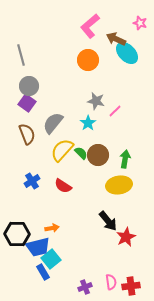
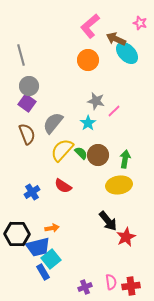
pink line: moved 1 px left
blue cross: moved 11 px down
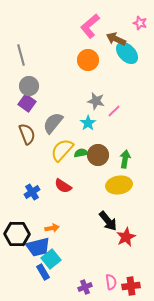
green semicircle: rotated 56 degrees counterclockwise
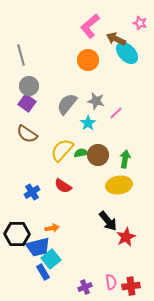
pink line: moved 2 px right, 2 px down
gray semicircle: moved 14 px right, 19 px up
brown semicircle: rotated 145 degrees clockwise
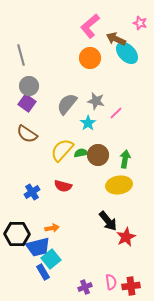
orange circle: moved 2 px right, 2 px up
red semicircle: rotated 18 degrees counterclockwise
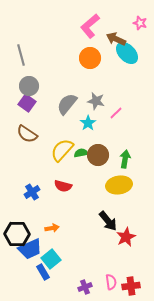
blue trapezoid: moved 8 px left, 2 px down; rotated 10 degrees counterclockwise
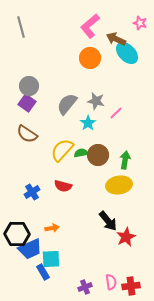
gray line: moved 28 px up
green arrow: moved 1 px down
cyan square: rotated 36 degrees clockwise
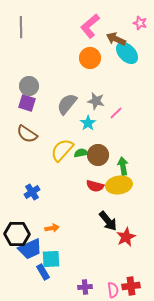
gray line: rotated 15 degrees clockwise
purple square: rotated 18 degrees counterclockwise
green arrow: moved 2 px left, 6 px down; rotated 18 degrees counterclockwise
red semicircle: moved 32 px right
pink semicircle: moved 2 px right, 8 px down
purple cross: rotated 16 degrees clockwise
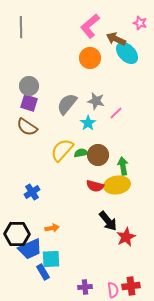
purple square: moved 2 px right
brown semicircle: moved 7 px up
yellow ellipse: moved 2 px left
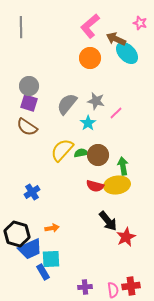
black hexagon: rotated 15 degrees clockwise
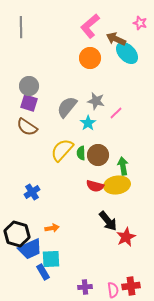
gray semicircle: moved 3 px down
green semicircle: rotated 80 degrees counterclockwise
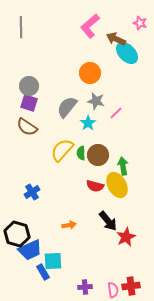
orange circle: moved 15 px down
yellow ellipse: rotated 70 degrees clockwise
orange arrow: moved 17 px right, 3 px up
blue trapezoid: moved 1 px down
cyan square: moved 2 px right, 2 px down
